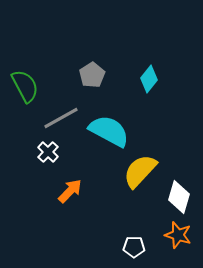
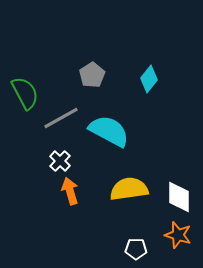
green semicircle: moved 7 px down
white cross: moved 12 px right, 9 px down
yellow semicircle: moved 11 px left, 18 px down; rotated 39 degrees clockwise
orange arrow: rotated 60 degrees counterclockwise
white diamond: rotated 16 degrees counterclockwise
white pentagon: moved 2 px right, 2 px down
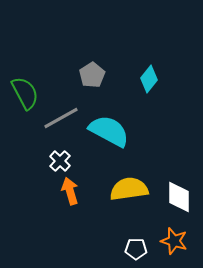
orange star: moved 4 px left, 6 px down
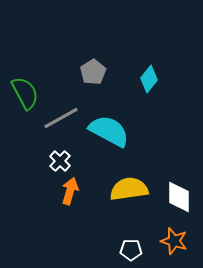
gray pentagon: moved 1 px right, 3 px up
orange arrow: rotated 32 degrees clockwise
white pentagon: moved 5 px left, 1 px down
